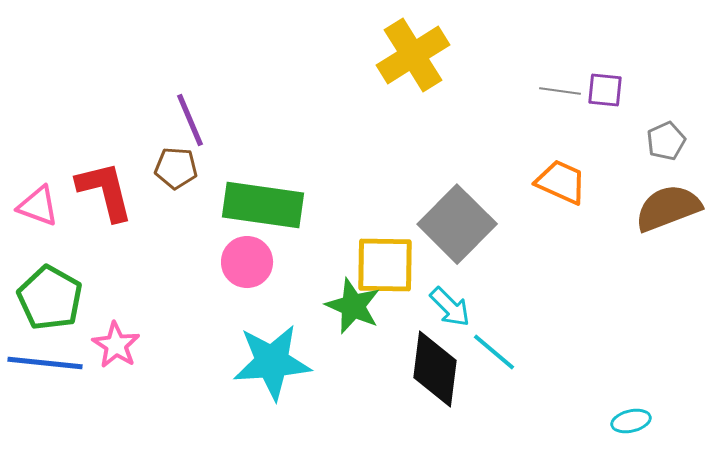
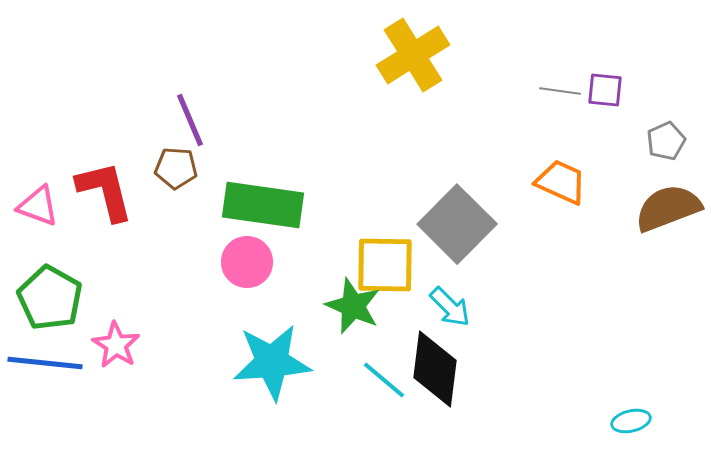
cyan line: moved 110 px left, 28 px down
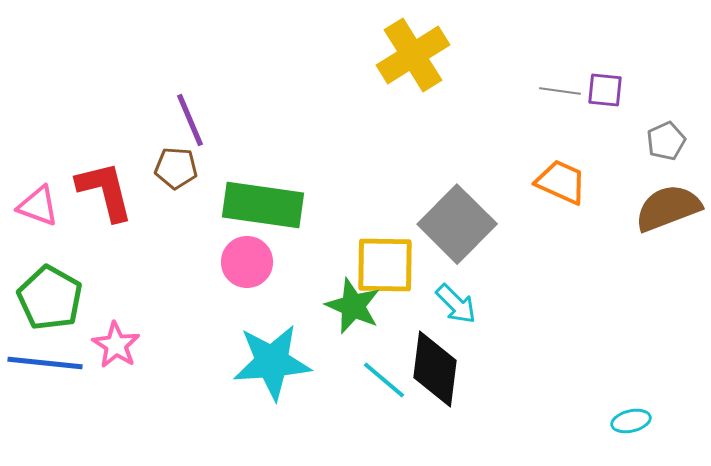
cyan arrow: moved 6 px right, 3 px up
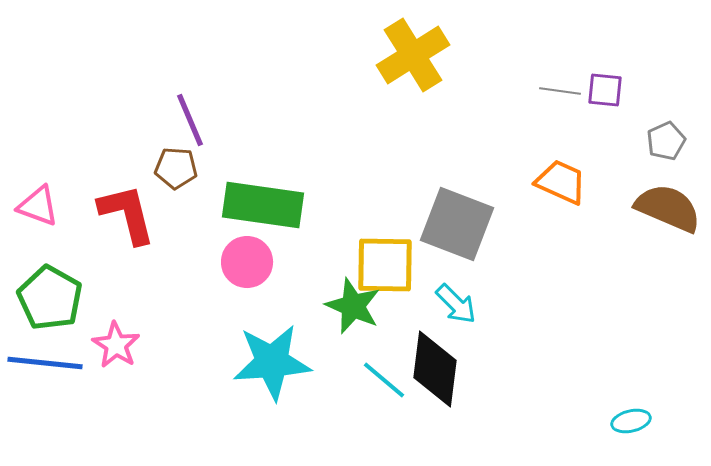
red L-shape: moved 22 px right, 23 px down
brown semicircle: rotated 44 degrees clockwise
gray square: rotated 24 degrees counterclockwise
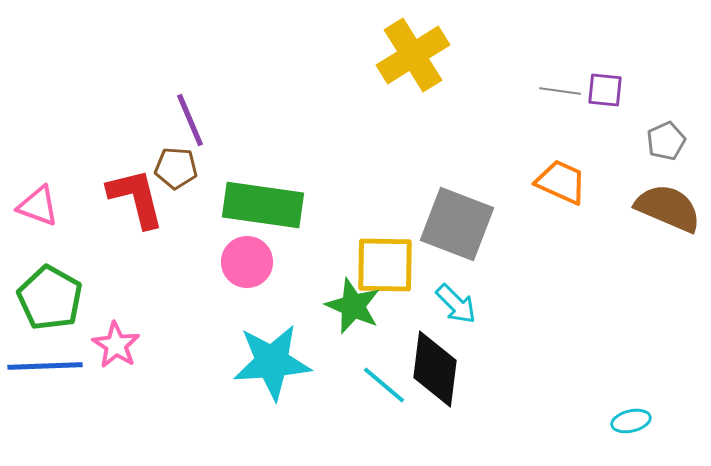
red L-shape: moved 9 px right, 16 px up
blue line: moved 3 px down; rotated 8 degrees counterclockwise
cyan line: moved 5 px down
